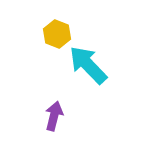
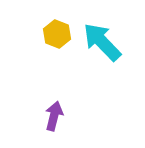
cyan arrow: moved 14 px right, 23 px up
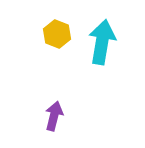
cyan arrow: rotated 54 degrees clockwise
